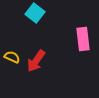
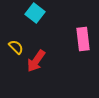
yellow semicircle: moved 4 px right, 10 px up; rotated 21 degrees clockwise
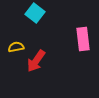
yellow semicircle: rotated 56 degrees counterclockwise
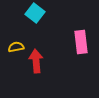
pink rectangle: moved 2 px left, 3 px down
red arrow: rotated 140 degrees clockwise
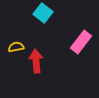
cyan square: moved 8 px right
pink rectangle: rotated 45 degrees clockwise
